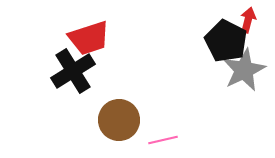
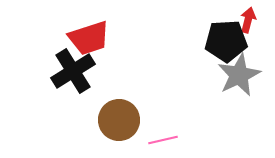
black pentagon: rotated 30 degrees counterclockwise
gray star: moved 5 px left, 5 px down
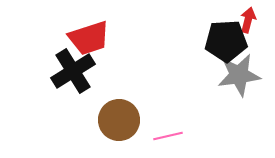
gray star: rotated 18 degrees clockwise
pink line: moved 5 px right, 4 px up
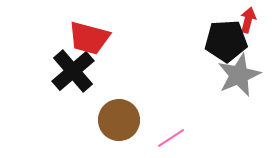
red trapezoid: rotated 33 degrees clockwise
black cross: rotated 9 degrees counterclockwise
gray star: rotated 15 degrees counterclockwise
pink line: moved 3 px right, 2 px down; rotated 20 degrees counterclockwise
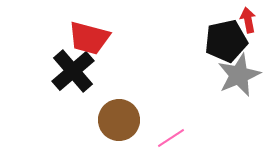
red arrow: rotated 25 degrees counterclockwise
black pentagon: rotated 9 degrees counterclockwise
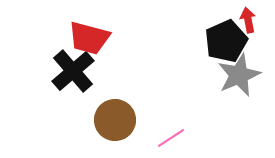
black pentagon: rotated 12 degrees counterclockwise
brown circle: moved 4 px left
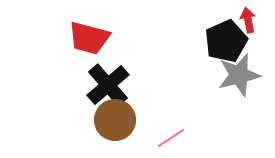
black cross: moved 35 px right, 14 px down
gray star: rotated 9 degrees clockwise
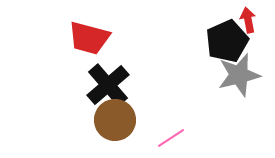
black pentagon: moved 1 px right
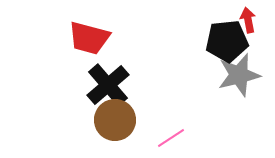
black pentagon: rotated 18 degrees clockwise
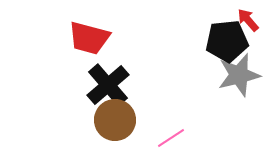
red arrow: rotated 30 degrees counterclockwise
